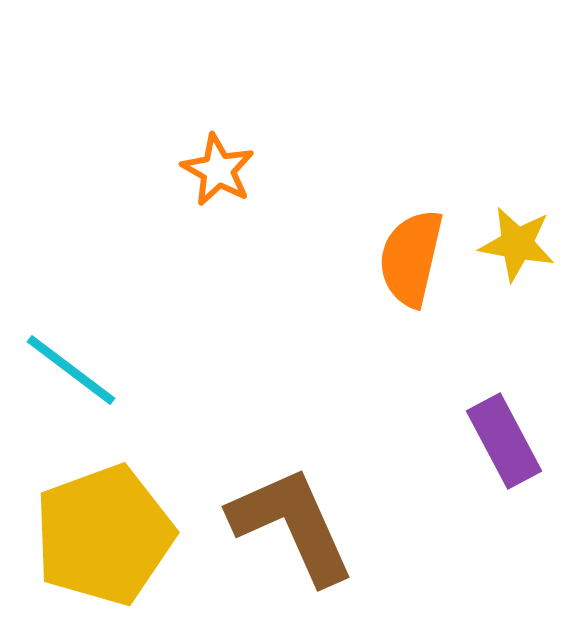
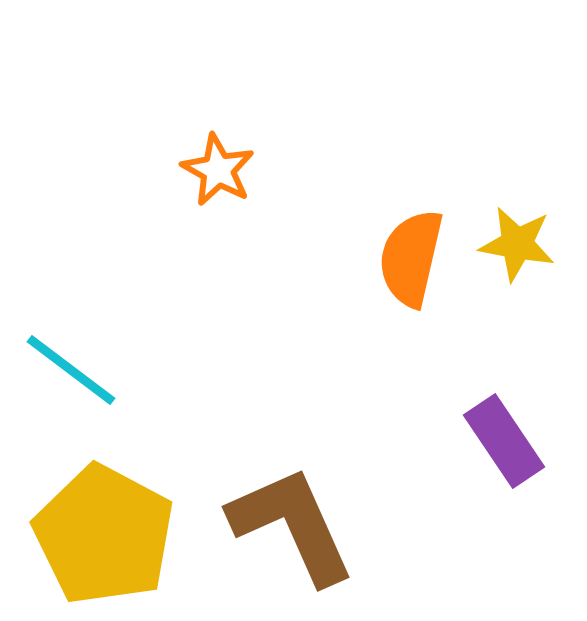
purple rectangle: rotated 6 degrees counterclockwise
yellow pentagon: rotated 24 degrees counterclockwise
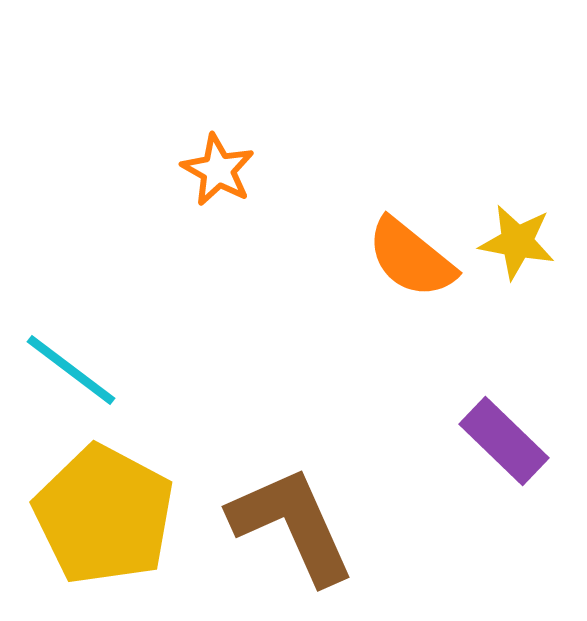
yellow star: moved 2 px up
orange semicircle: rotated 64 degrees counterclockwise
purple rectangle: rotated 12 degrees counterclockwise
yellow pentagon: moved 20 px up
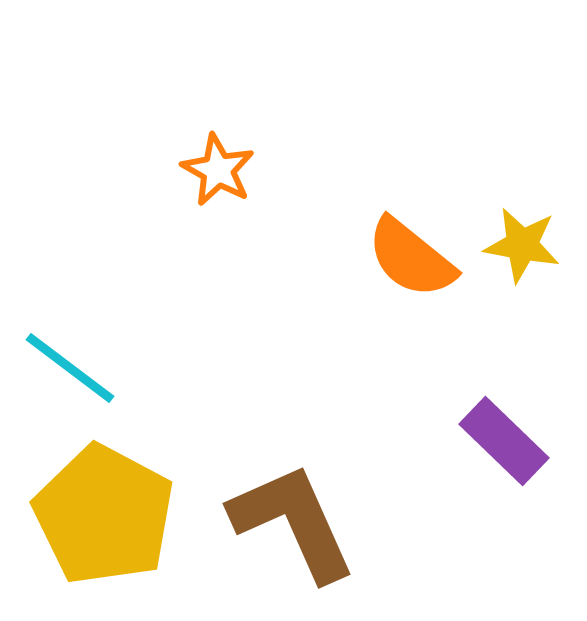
yellow star: moved 5 px right, 3 px down
cyan line: moved 1 px left, 2 px up
brown L-shape: moved 1 px right, 3 px up
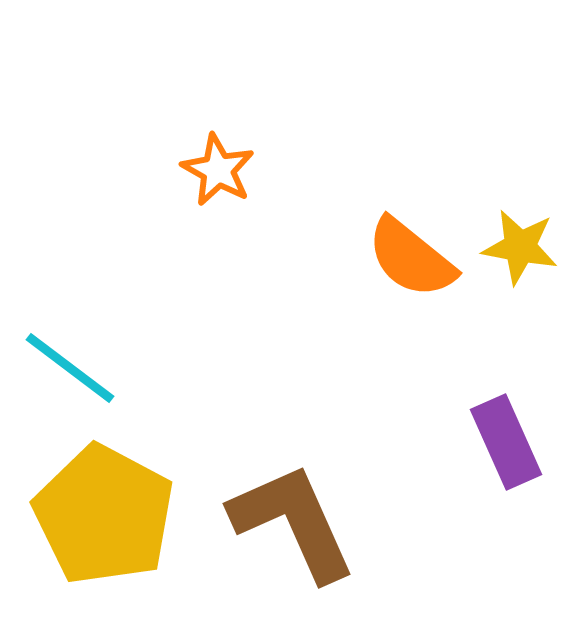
yellow star: moved 2 px left, 2 px down
purple rectangle: moved 2 px right, 1 px down; rotated 22 degrees clockwise
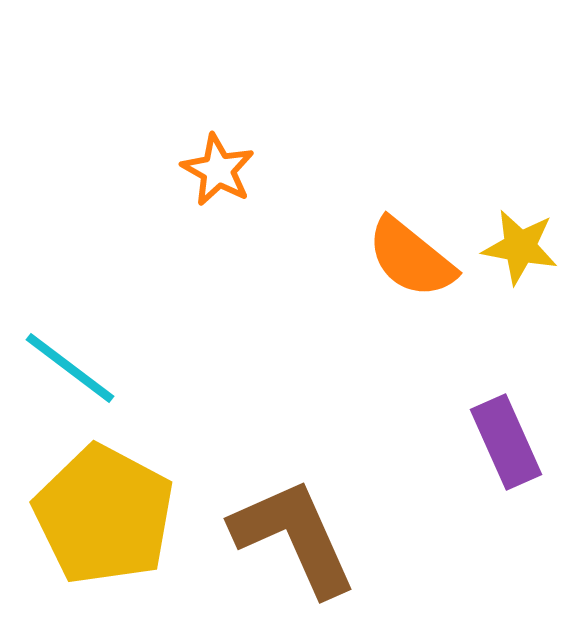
brown L-shape: moved 1 px right, 15 px down
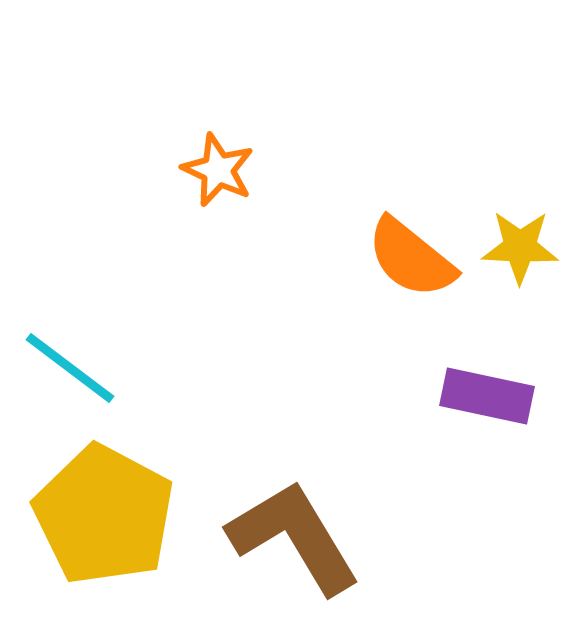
orange star: rotated 4 degrees counterclockwise
yellow star: rotated 8 degrees counterclockwise
purple rectangle: moved 19 px left, 46 px up; rotated 54 degrees counterclockwise
brown L-shape: rotated 7 degrees counterclockwise
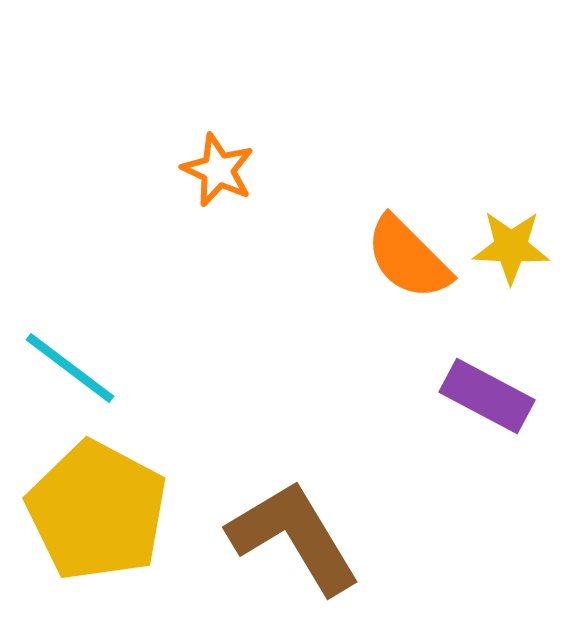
yellow star: moved 9 px left
orange semicircle: moved 3 px left; rotated 6 degrees clockwise
purple rectangle: rotated 16 degrees clockwise
yellow pentagon: moved 7 px left, 4 px up
